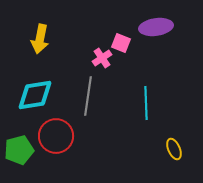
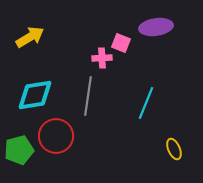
yellow arrow: moved 10 px left, 2 px up; rotated 132 degrees counterclockwise
pink cross: rotated 30 degrees clockwise
cyan line: rotated 24 degrees clockwise
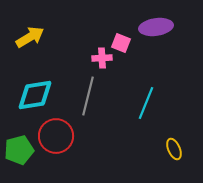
gray line: rotated 6 degrees clockwise
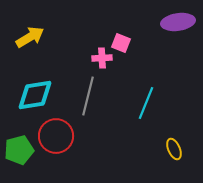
purple ellipse: moved 22 px right, 5 px up
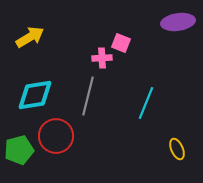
yellow ellipse: moved 3 px right
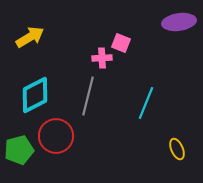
purple ellipse: moved 1 px right
cyan diamond: rotated 18 degrees counterclockwise
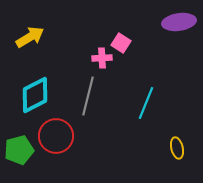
pink square: rotated 12 degrees clockwise
yellow ellipse: moved 1 px up; rotated 10 degrees clockwise
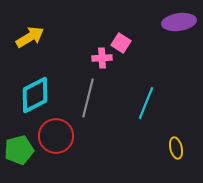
gray line: moved 2 px down
yellow ellipse: moved 1 px left
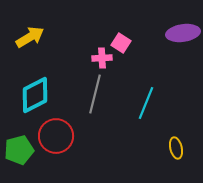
purple ellipse: moved 4 px right, 11 px down
gray line: moved 7 px right, 4 px up
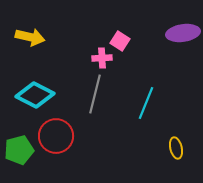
yellow arrow: rotated 44 degrees clockwise
pink square: moved 1 px left, 2 px up
cyan diamond: rotated 54 degrees clockwise
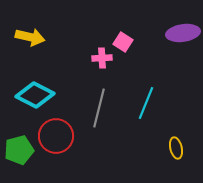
pink square: moved 3 px right, 1 px down
gray line: moved 4 px right, 14 px down
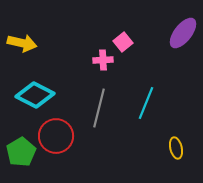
purple ellipse: rotated 44 degrees counterclockwise
yellow arrow: moved 8 px left, 6 px down
pink square: rotated 18 degrees clockwise
pink cross: moved 1 px right, 2 px down
green pentagon: moved 2 px right, 2 px down; rotated 16 degrees counterclockwise
